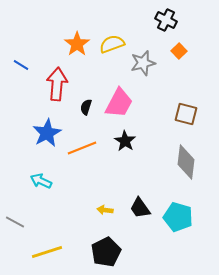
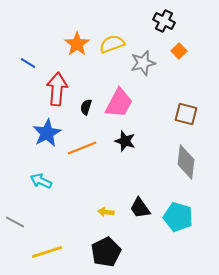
black cross: moved 2 px left, 1 px down
blue line: moved 7 px right, 2 px up
red arrow: moved 5 px down
black star: rotated 15 degrees counterclockwise
yellow arrow: moved 1 px right, 2 px down
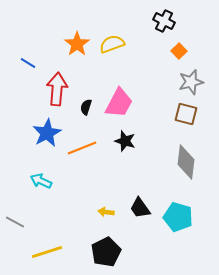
gray star: moved 48 px right, 19 px down
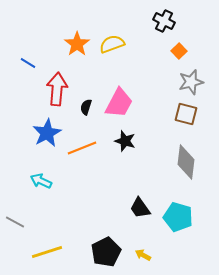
yellow arrow: moved 37 px right, 43 px down; rotated 21 degrees clockwise
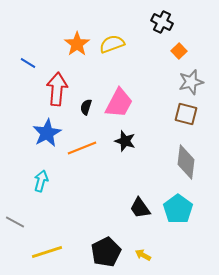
black cross: moved 2 px left, 1 px down
cyan arrow: rotated 80 degrees clockwise
cyan pentagon: moved 8 px up; rotated 20 degrees clockwise
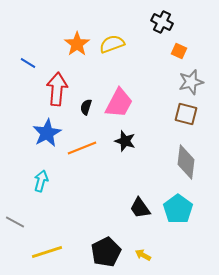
orange square: rotated 21 degrees counterclockwise
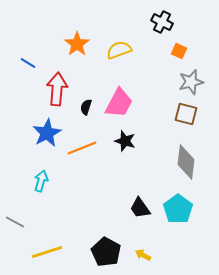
yellow semicircle: moved 7 px right, 6 px down
black pentagon: rotated 16 degrees counterclockwise
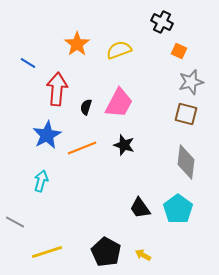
blue star: moved 2 px down
black star: moved 1 px left, 4 px down
